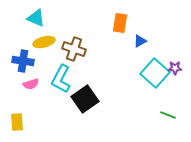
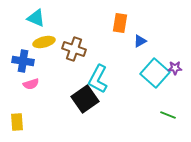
cyan L-shape: moved 37 px right
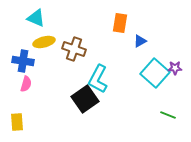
pink semicircle: moved 5 px left; rotated 56 degrees counterclockwise
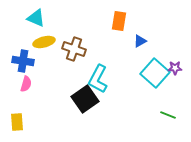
orange rectangle: moved 1 px left, 2 px up
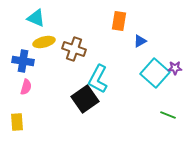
pink semicircle: moved 3 px down
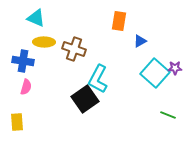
yellow ellipse: rotated 15 degrees clockwise
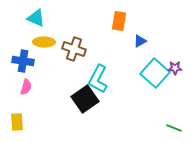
green line: moved 6 px right, 13 px down
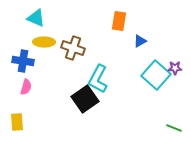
brown cross: moved 1 px left, 1 px up
cyan square: moved 1 px right, 2 px down
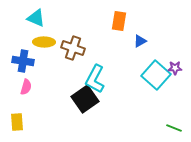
cyan L-shape: moved 3 px left
